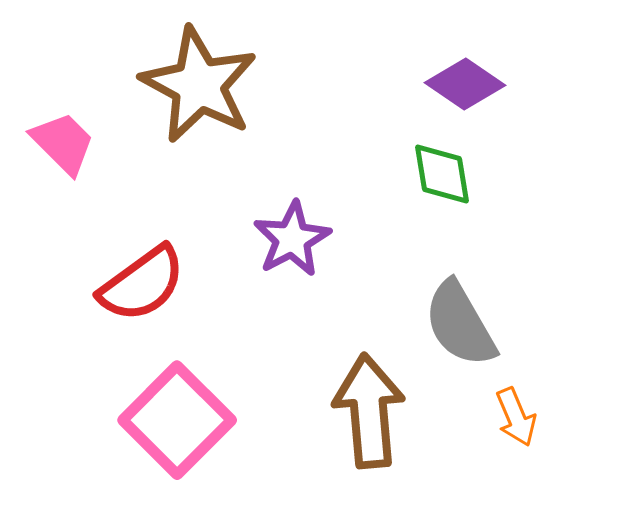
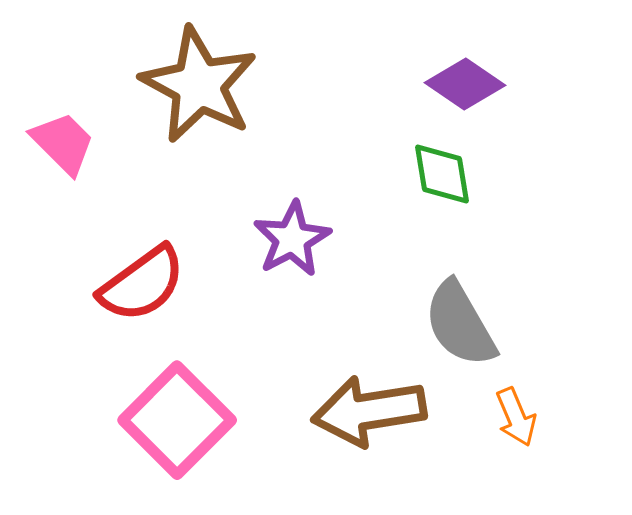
brown arrow: rotated 94 degrees counterclockwise
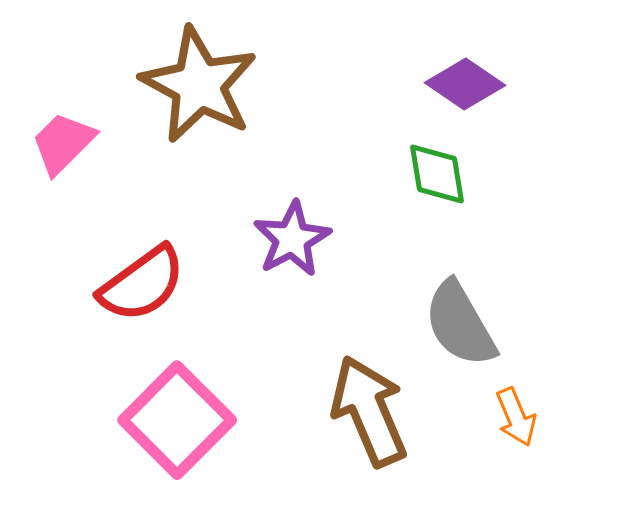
pink trapezoid: rotated 90 degrees counterclockwise
green diamond: moved 5 px left
brown arrow: rotated 76 degrees clockwise
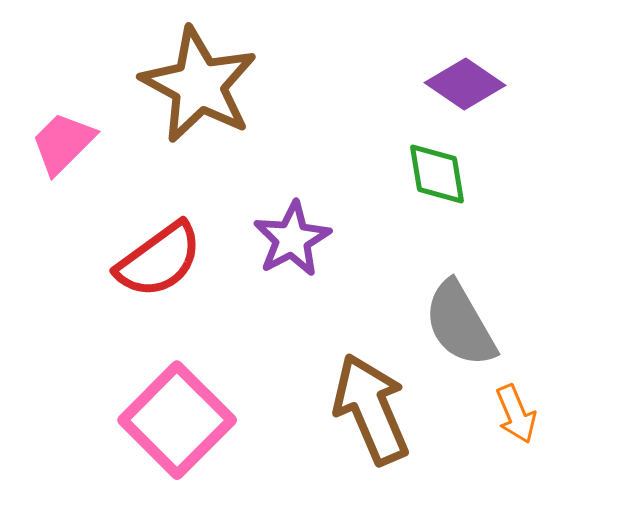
red semicircle: moved 17 px right, 24 px up
brown arrow: moved 2 px right, 2 px up
orange arrow: moved 3 px up
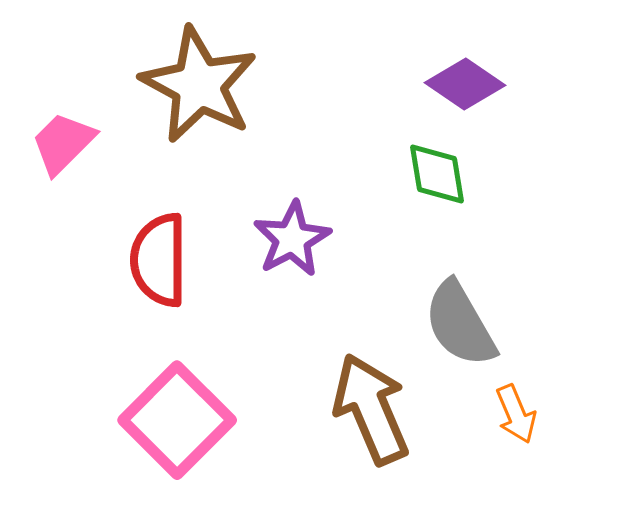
red semicircle: rotated 126 degrees clockwise
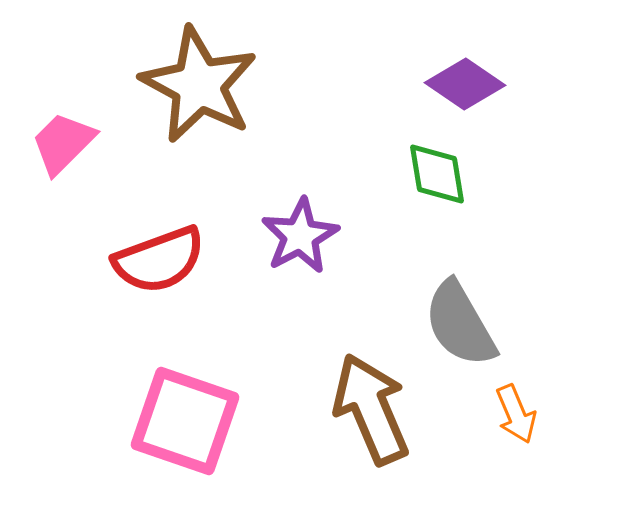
purple star: moved 8 px right, 3 px up
red semicircle: rotated 110 degrees counterclockwise
pink square: moved 8 px right, 1 px down; rotated 26 degrees counterclockwise
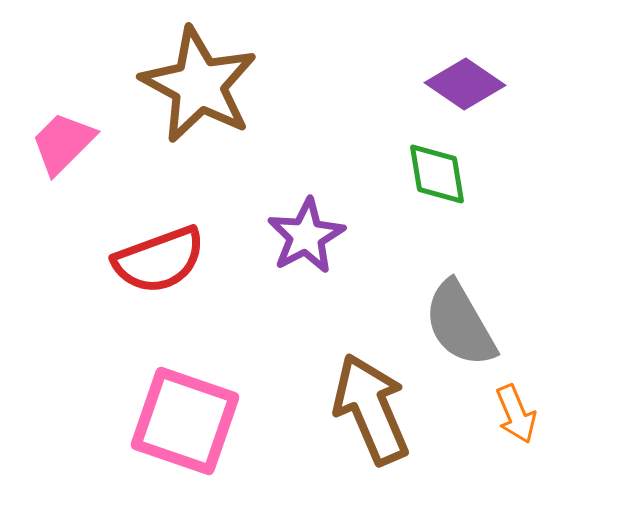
purple star: moved 6 px right
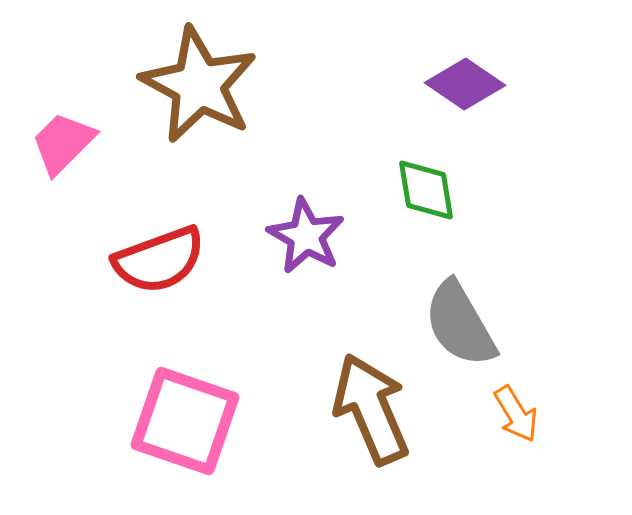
green diamond: moved 11 px left, 16 px down
purple star: rotated 14 degrees counterclockwise
orange arrow: rotated 8 degrees counterclockwise
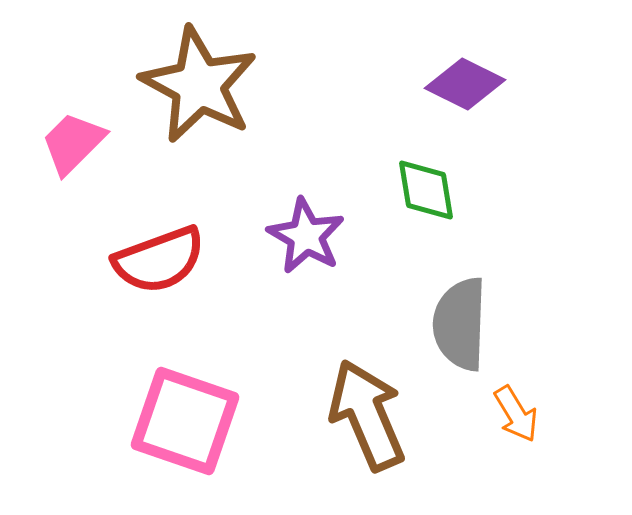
purple diamond: rotated 8 degrees counterclockwise
pink trapezoid: moved 10 px right
gray semicircle: rotated 32 degrees clockwise
brown arrow: moved 4 px left, 6 px down
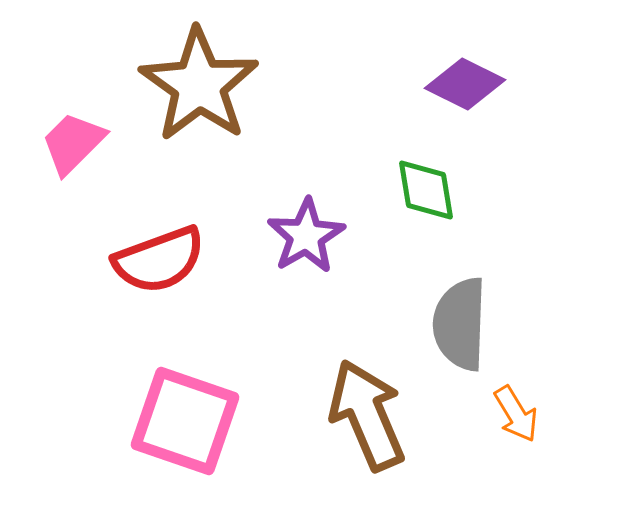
brown star: rotated 7 degrees clockwise
purple star: rotated 12 degrees clockwise
